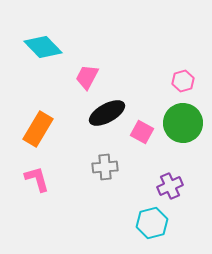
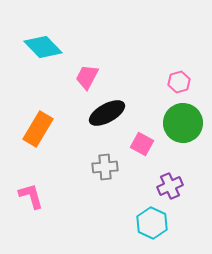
pink hexagon: moved 4 px left, 1 px down
pink square: moved 12 px down
pink L-shape: moved 6 px left, 17 px down
cyan hexagon: rotated 20 degrees counterclockwise
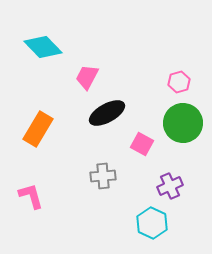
gray cross: moved 2 px left, 9 px down
